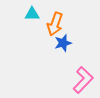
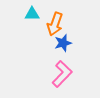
pink L-shape: moved 21 px left, 6 px up
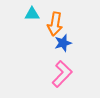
orange arrow: rotated 10 degrees counterclockwise
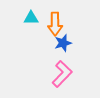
cyan triangle: moved 1 px left, 4 px down
orange arrow: rotated 10 degrees counterclockwise
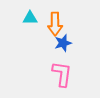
cyan triangle: moved 1 px left
pink L-shape: rotated 36 degrees counterclockwise
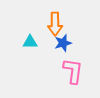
cyan triangle: moved 24 px down
pink L-shape: moved 11 px right, 3 px up
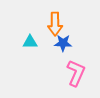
blue star: rotated 18 degrees clockwise
pink L-shape: moved 3 px right, 2 px down; rotated 16 degrees clockwise
